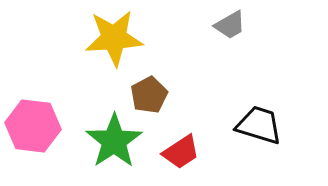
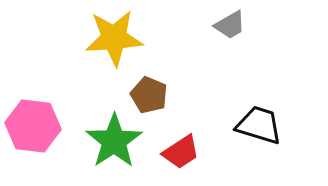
brown pentagon: rotated 21 degrees counterclockwise
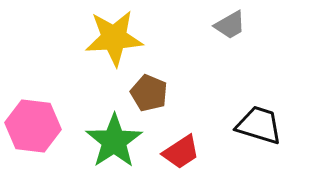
brown pentagon: moved 2 px up
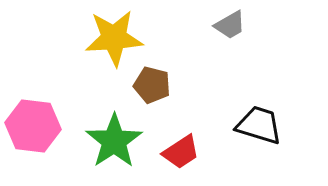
brown pentagon: moved 3 px right, 8 px up; rotated 9 degrees counterclockwise
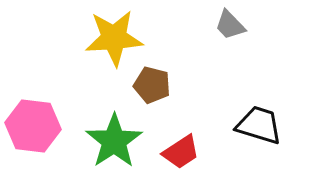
gray trapezoid: rotated 76 degrees clockwise
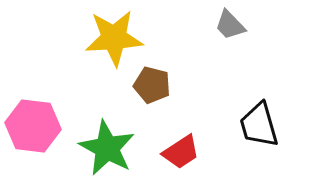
black trapezoid: rotated 123 degrees counterclockwise
green star: moved 7 px left, 7 px down; rotated 10 degrees counterclockwise
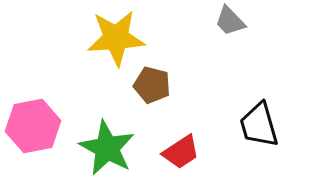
gray trapezoid: moved 4 px up
yellow star: moved 2 px right
pink hexagon: rotated 18 degrees counterclockwise
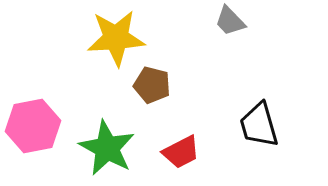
red trapezoid: rotated 6 degrees clockwise
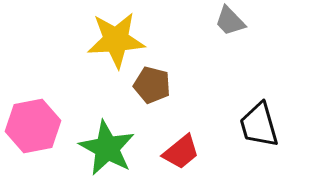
yellow star: moved 2 px down
red trapezoid: rotated 12 degrees counterclockwise
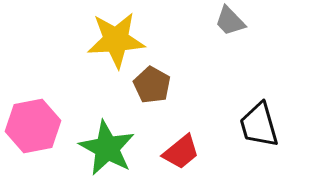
brown pentagon: rotated 15 degrees clockwise
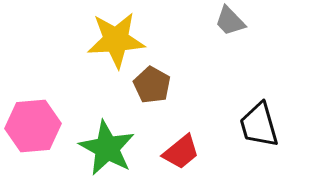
pink hexagon: rotated 6 degrees clockwise
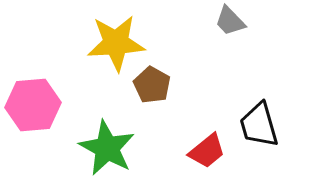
yellow star: moved 3 px down
pink hexagon: moved 21 px up
red trapezoid: moved 26 px right, 1 px up
